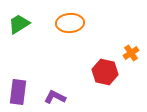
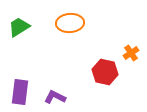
green trapezoid: moved 3 px down
purple rectangle: moved 2 px right
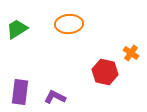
orange ellipse: moved 1 px left, 1 px down
green trapezoid: moved 2 px left, 2 px down
orange cross: rotated 21 degrees counterclockwise
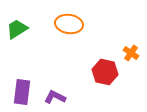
orange ellipse: rotated 12 degrees clockwise
purple rectangle: moved 2 px right
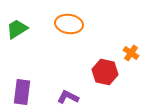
purple L-shape: moved 13 px right
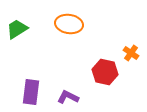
purple rectangle: moved 9 px right
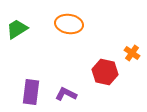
orange cross: moved 1 px right
purple L-shape: moved 2 px left, 3 px up
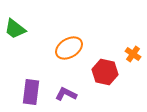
orange ellipse: moved 24 px down; rotated 40 degrees counterclockwise
green trapezoid: moved 2 px left; rotated 110 degrees counterclockwise
orange cross: moved 1 px right, 1 px down
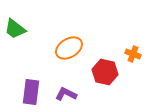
orange cross: rotated 14 degrees counterclockwise
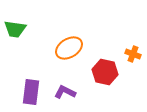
green trapezoid: rotated 30 degrees counterclockwise
purple L-shape: moved 1 px left, 2 px up
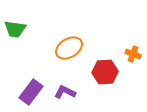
red hexagon: rotated 15 degrees counterclockwise
purple rectangle: rotated 30 degrees clockwise
